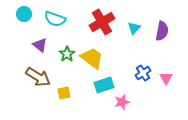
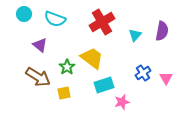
cyan triangle: moved 1 px right, 7 px down
green star: moved 13 px down
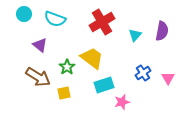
pink triangle: moved 2 px right
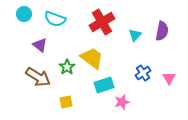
pink triangle: moved 1 px right
yellow square: moved 2 px right, 9 px down
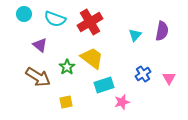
red cross: moved 12 px left
blue cross: moved 1 px down
